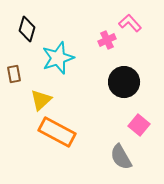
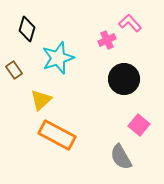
brown rectangle: moved 4 px up; rotated 24 degrees counterclockwise
black circle: moved 3 px up
orange rectangle: moved 3 px down
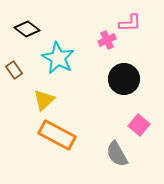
pink L-shape: rotated 130 degrees clockwise
black diamond: rotated 70 degrees counterclockwise
cyan star: rotated 24 degrees counterclockwise
yellow triangle: moved 3 px right
gray semicircle: moved 4 px left, 3 px up
